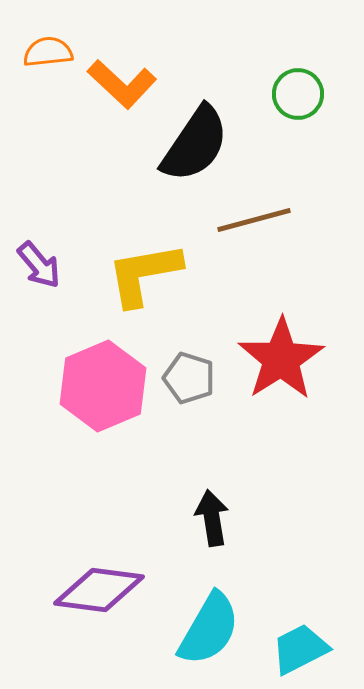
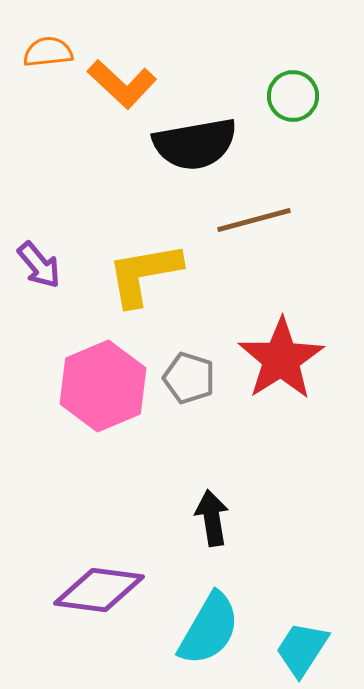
green circle: moved 5 px left, 2 px down
black semicircle: rotated 46 degrees clockwise
cyan trapezoid: moved 2 px right; rotated 30 degrees counterclockwise
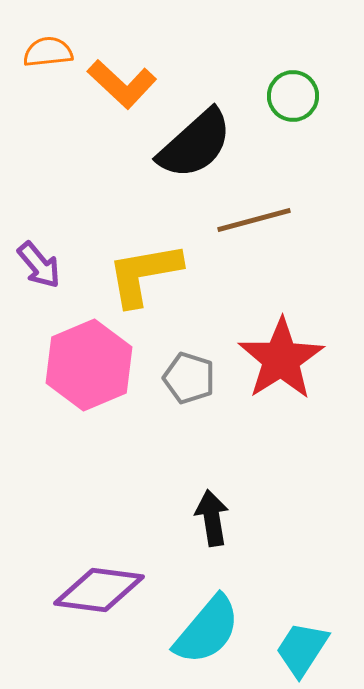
black semicircle: rotated 32 degrees counterclockwise
pink hexagon: moved 14 px left, 21 px up
cyan semicircle: moved 2 px left, 1 px down; rotated 10 degrees clockwise
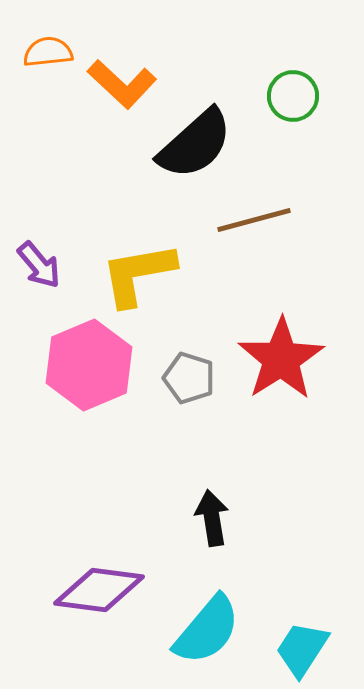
yellow L-shape: moved 6 px left
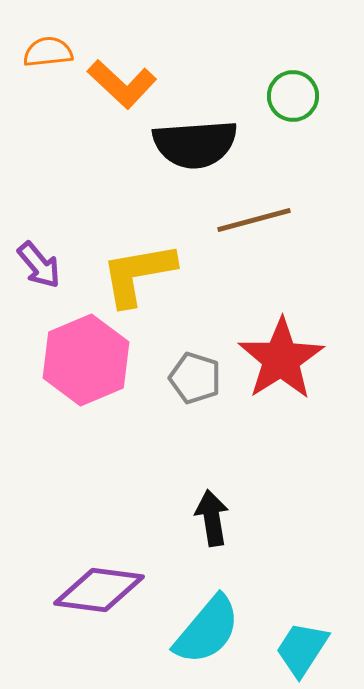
black semicircle: rotated 38 degrees clockwise
pink hexagon: moved 3 px left, 5 px up
gray pentagon: moved 6 px right
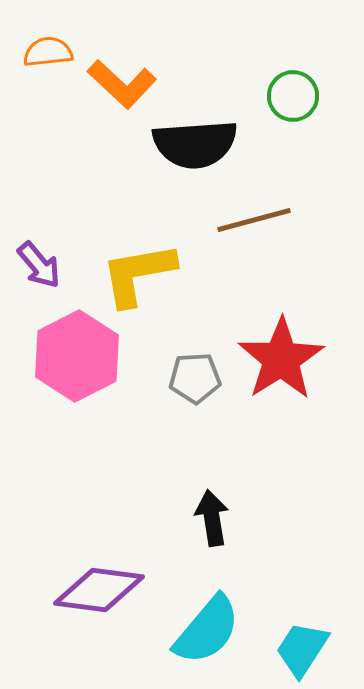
pink hexagon: moved 9 px left, 4 px up; rotated 4 degrees counterclockwise
gray pentagon: rotated 21 degrees counterclockwise
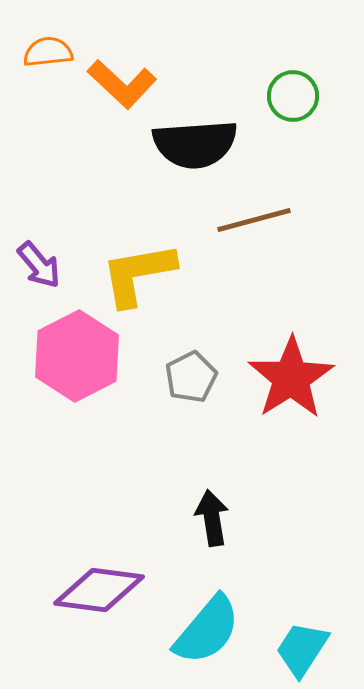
red star: moved 10 px right, 19 px down
gray pentagon: moved 4 px left, 1 px up; rotated 24 degrees counterclockwise
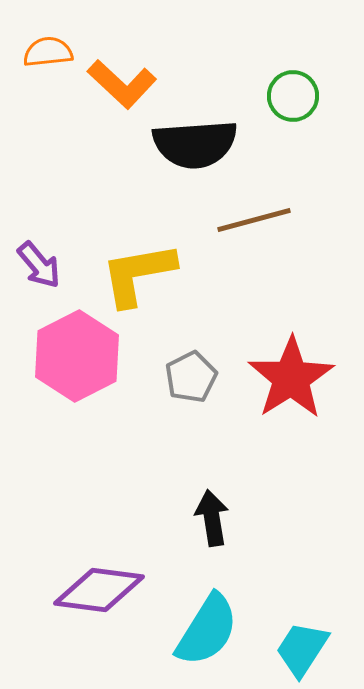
cyan semicircle: rotated 8 degrees counterclockwise
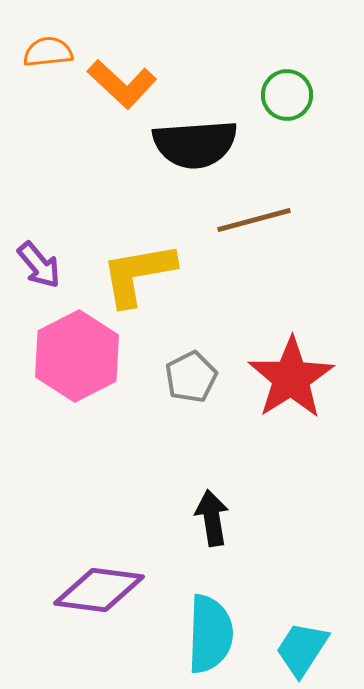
green circle: moved 6 px left, 1 px up
cyan semicircle: moved 3 px right, 4 px down; rotated 30 degrees counterclockwise
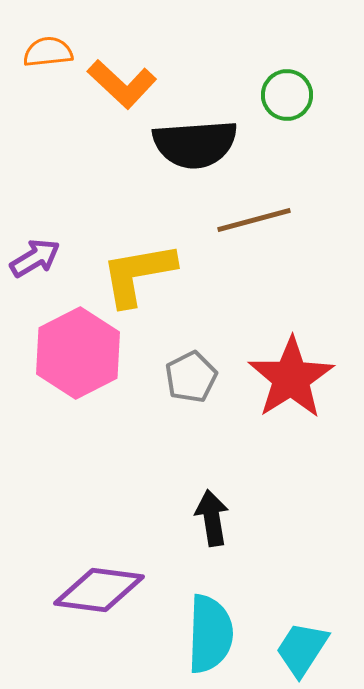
purple arrow: moved 4 px left, 7 px up; rotated 81 degrees counterclockwise
pink hexagon: moved 1 px right, 3 px up
